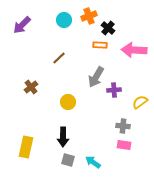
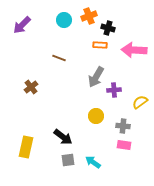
black cross: rotated 24 degrees counterclockwise
brown line: rotated 64 degrees clockwise
yellow circle: moved 28 px right, 14 px down
black arrow: rotated 54 degrees counterclockwise
gray square: rotated 24 degrees counterclockwise
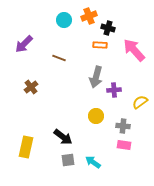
purple arrow: moved 2 px right, 19 px down
pink arrow: rotated 45 degrees clockwise
gray arrow: rotated 15 degrees counterclockwise
